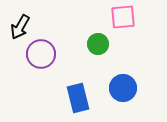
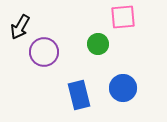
purple circle: moved 3 px right, 2 px up
blue rectangle: moved 1 px right, 3 px up
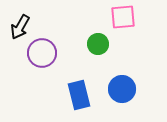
purple circle: moved 2 px left, 1 px down
blue circle: moved 1 px left, 1 px down
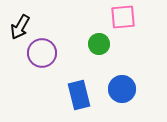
green circle: moved 1 px right
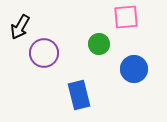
pink square: moved 3 px right
purple circle: moved 2 px right
blue circle: moved 12 px right, 20 px up
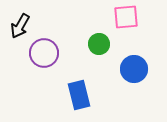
black arrow: moved 1 px up
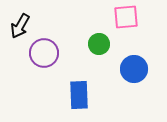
blue rectangle: rotated 12 degrees clockwise
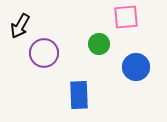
blue circle: moved 2 px right, 2 px up
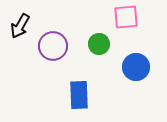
purple circle: moved 9 px right, 7 px up
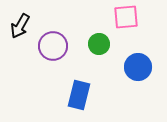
blue circle: moved 2 px right
blue rectangle: rotated 16 degrees clockwise
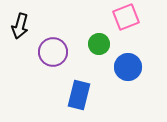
pink square: rotated 16 degrees counterclockwise
black arrow: rotated 15 degrees counterclockwise
purple circle: moved 6 px down
blue circle: moved 10 px left
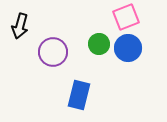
blue circle: moved 19 px up
